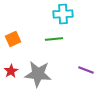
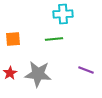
orange square: rotated 21 degrees clockwise
red star: moved 1 px left, 2 px down
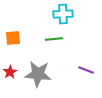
orange square: moved 1 px up
red star: moved 1 px up
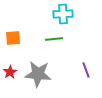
purple line: rotated 49 degrees clockwise
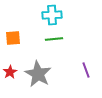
cyan cross: moved 11 px left, 1 px down
gray star: rotated 24 degrees clockwise
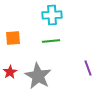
green line: moved 3 px left, 2 px down
purple line: moved 2 px right, 2 px up
gray star: moved 2 px down
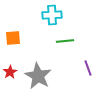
green line: moved 14 px right
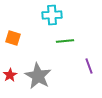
orange square: rotated 21 degrees clockwise
purple line: moved 1 px right, 2 px up
red star: moved 3 px down
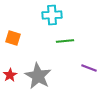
purple line: moved 2 px down; rotated 49 degrees counterclockwise
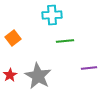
orange square: rotated 35 degrees clockwise
purple line: rotated 28 degrees counterclockwise
